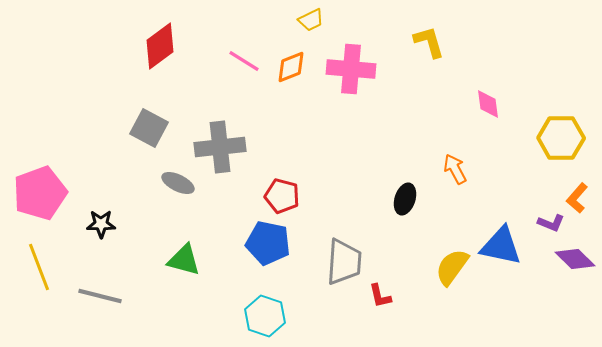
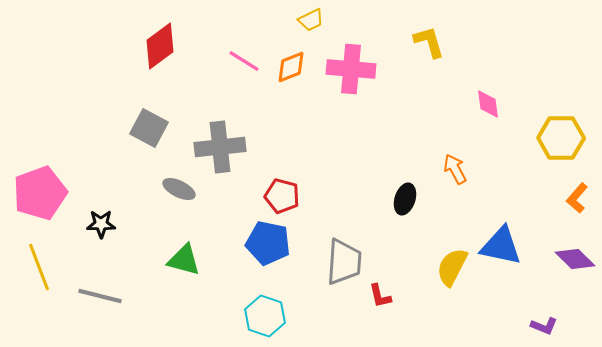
gray ellipse: moved 1 px right, 6 px down
purple L-shape: moved 7 px left, 103 px down
yellow semicircle: rotated 9 degrees counterclockwise
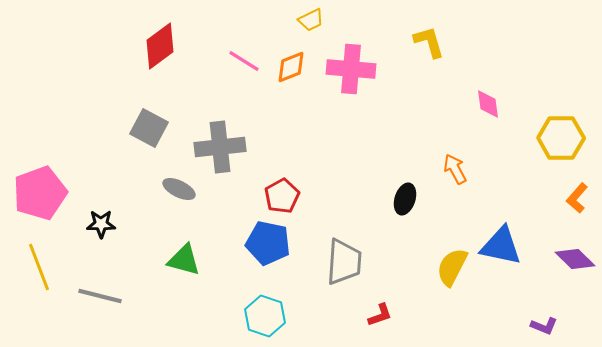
red pentagon: rotated 28 degrees clockwise
red L-shape: moved 19 px down; rotated 96 degrees counterclockwise
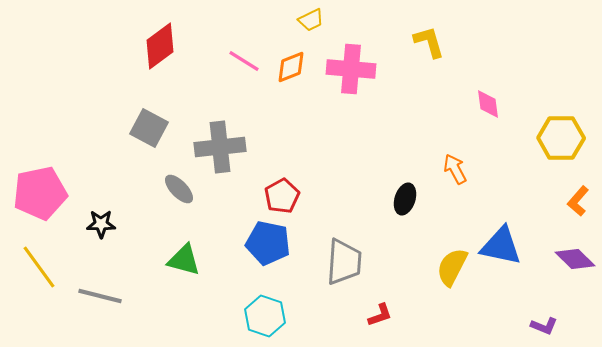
gray ellipse: rotated 20 degrees clockwise
pink pentagon: rotated 8 degrees clockwise
orange L-shape: moved 1 px right, 3 px down
yellow line: rotated 15 degrees counterclockwise
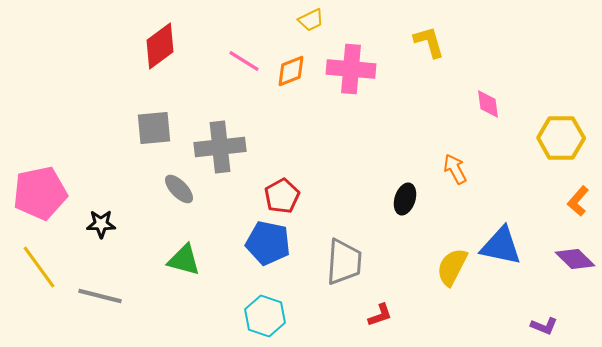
orange diamond: moved 4 px down
gray square: moved 5 px right; rotated 33 degrees counterclockwise
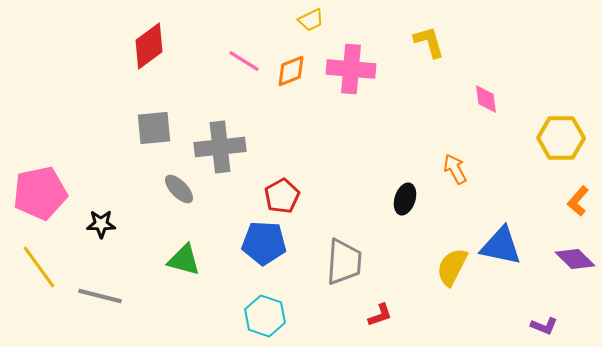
red diamond: moved 11 px left
pink diamond: moved 2 px left, 5 px up
blue pentagon: moved 4 px left; rotated 9 degrees counterclockwise
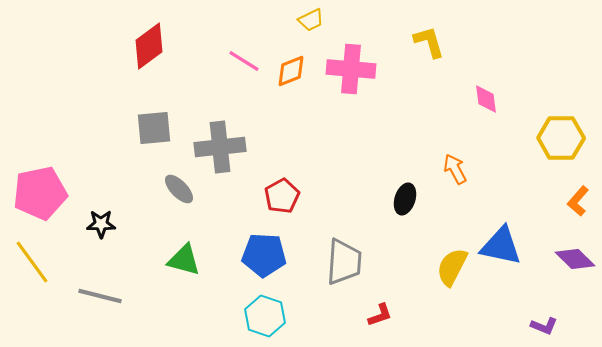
blue pentagon: moved 12 px down
yellow line: moved 7 px left, 5 px up
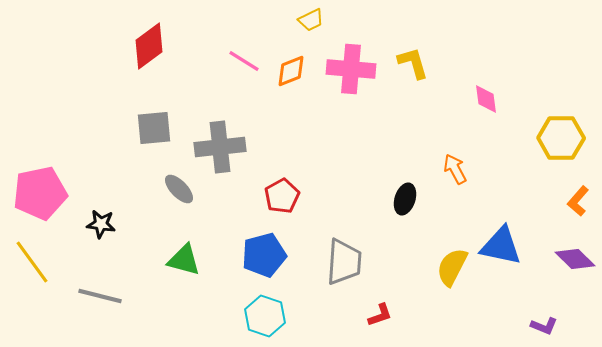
yellow L-shape: moved 16 px left, 21 px down
black star: rotated 8 degrees clockwise
blue pentagon: rotated 18 degrees counterclockwise
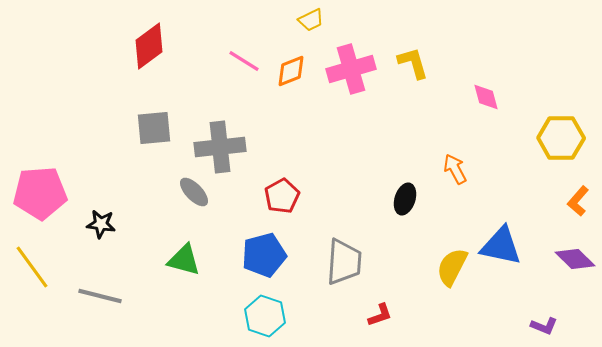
pink cross: rotated 21 degrees counterclockwise
pink diamond: moved 2 px up; rotated 8 degrees counterclockwise
gray ellipse: moved 15 px right, 3 px down
pink pentagon: rotated 8 degrees clockwise
yellow line: moved 5 px down
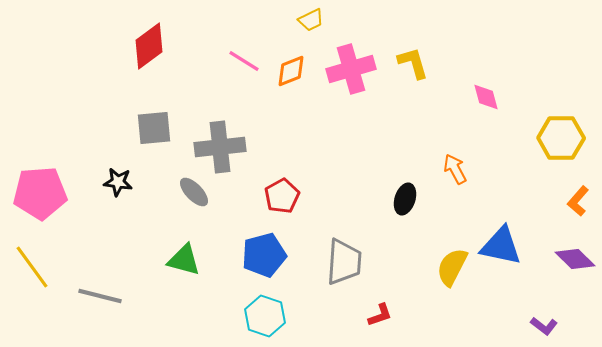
black star: moved 17 px right, 42 px up
purple L-shape: rotated 16 degrees clockwise
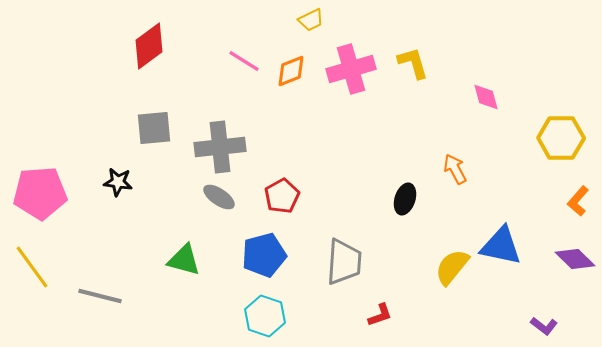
gray ellipse: moved 25 px right, 5 px down; rotated 12 degrees counterclockwise
yellow semicircle: rotated 12 degrees clockwise
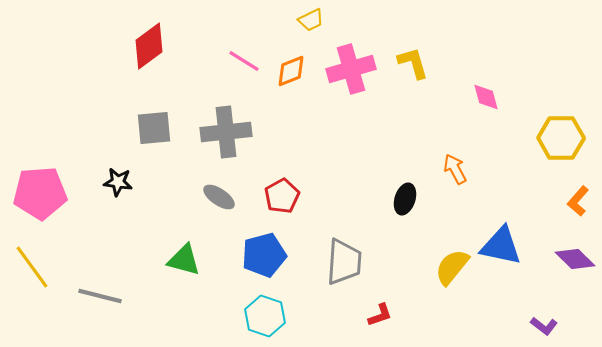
gray cross: moved 6 px right, 15 px up
